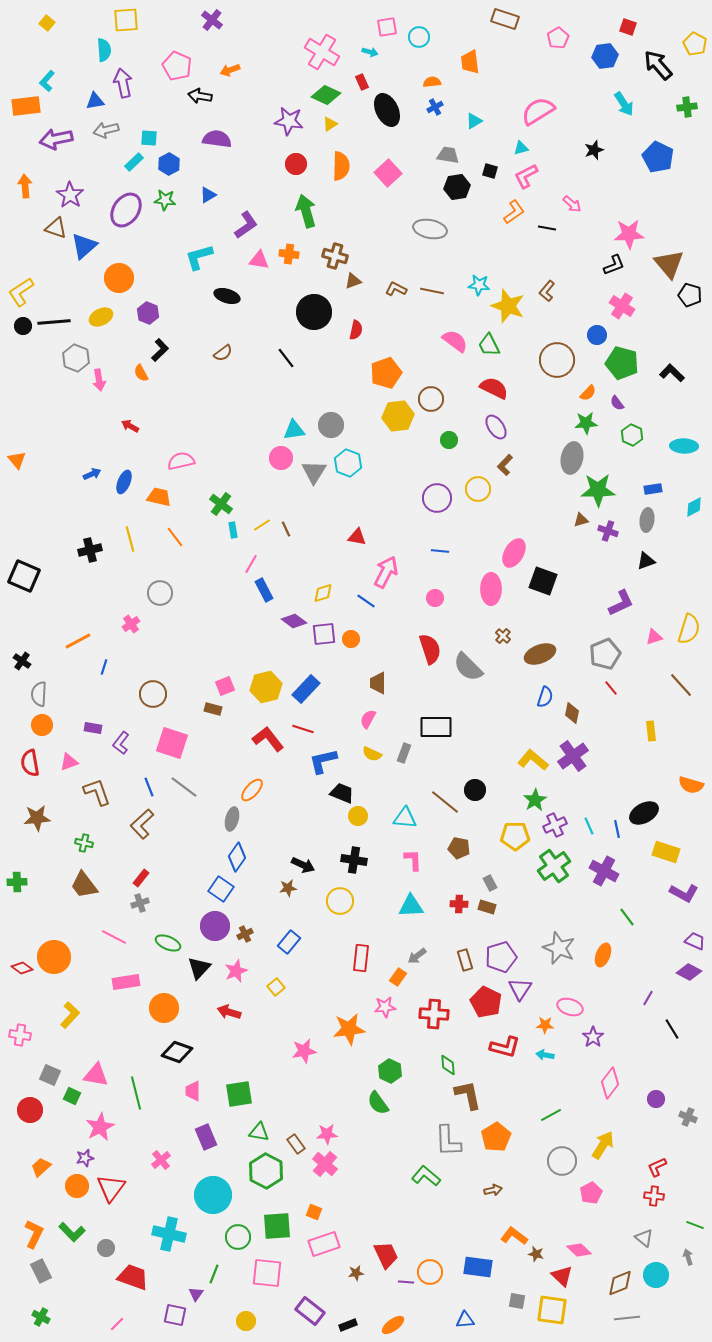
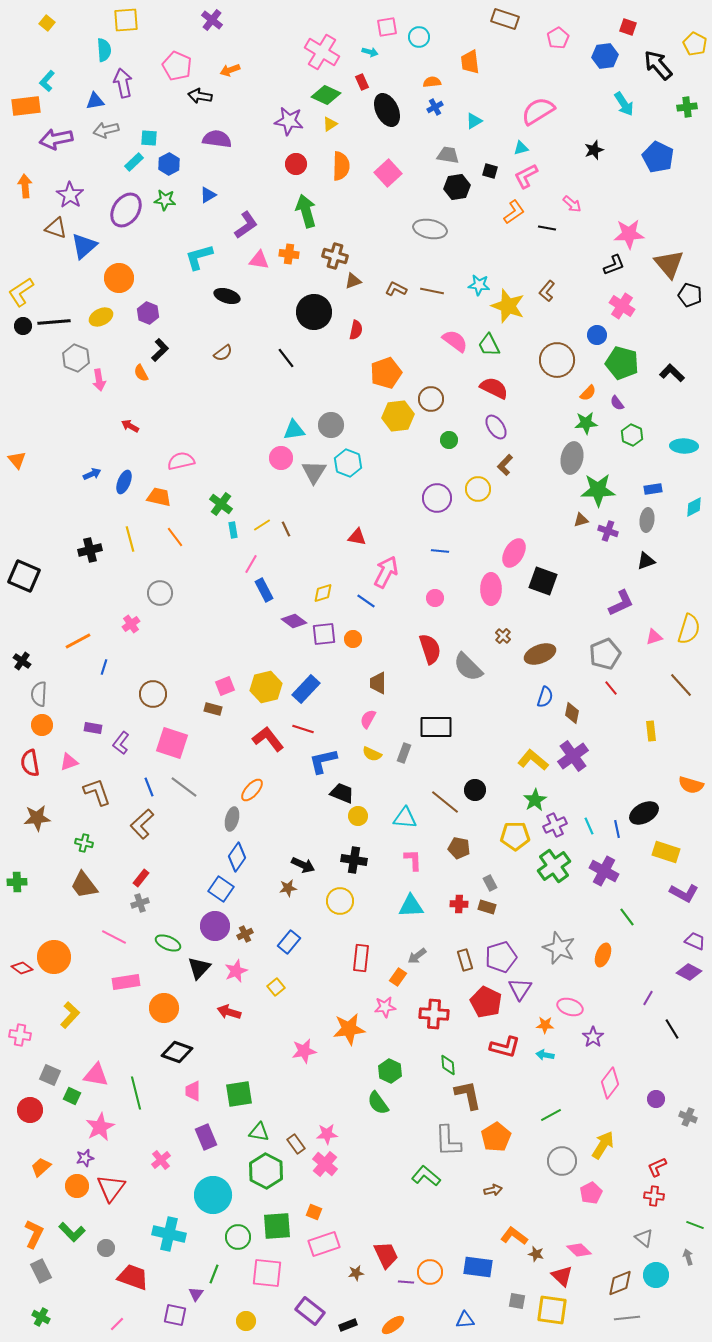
orange circle at (351, 639): moved 2 px right
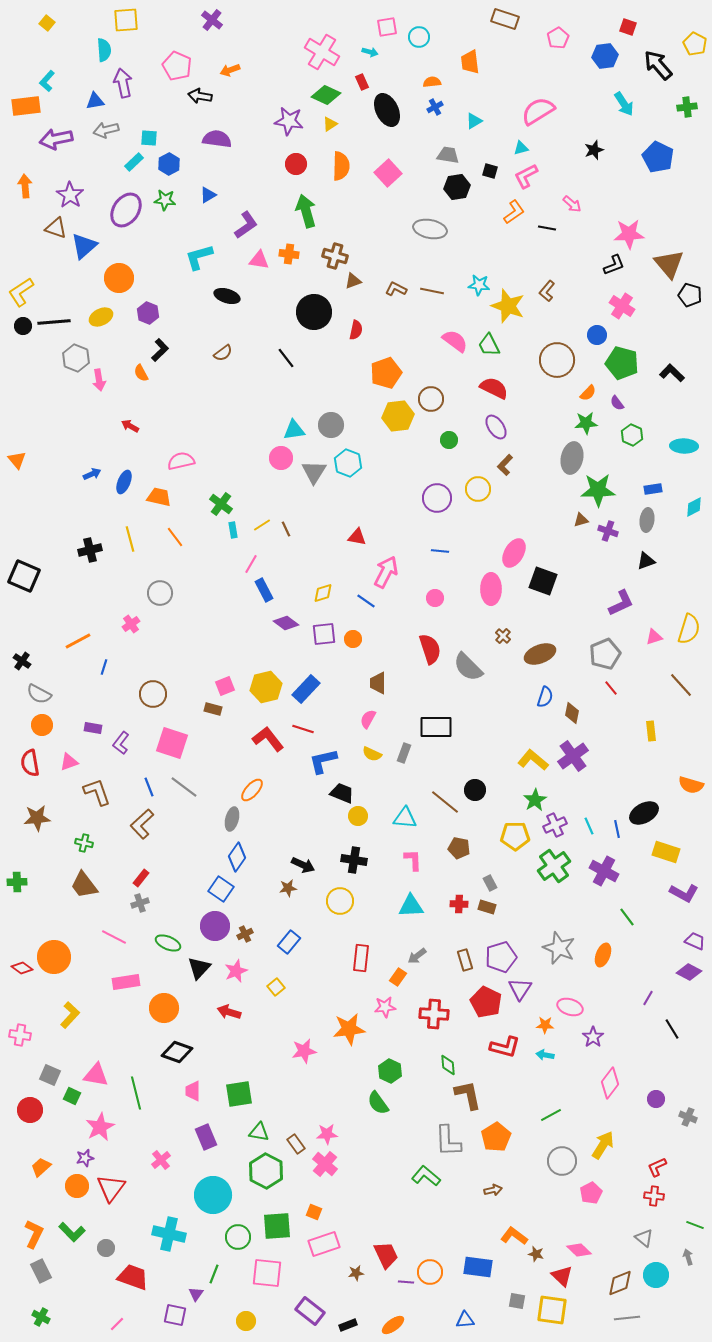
purple diamond at (294, 621): moved 8 px left, 2 px down
gray semicircle at (39, 694): rotated 65 degrees counterclockwise
